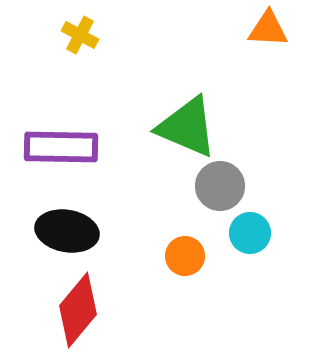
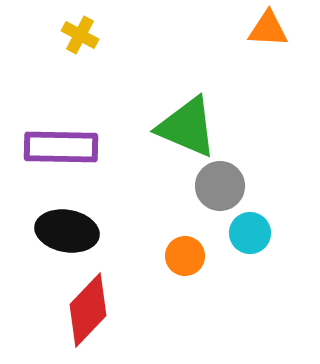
red diamond: moved 10 px right; rotated 4 degrees clockwise
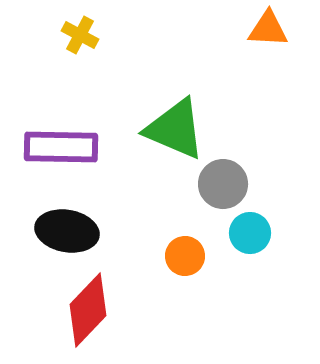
green triangle: moved 12 px left, 2 px down
gray circle: moved 3 px right, 2 px up
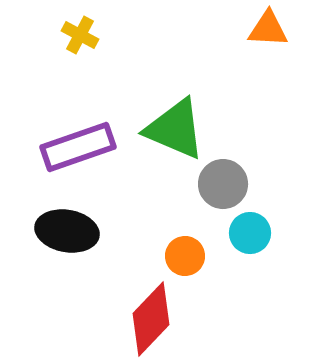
purple rectangle: moved 17 px right; rotated 20 degrees counterclockwise
red diamond: moved 63 px right, 9 px down
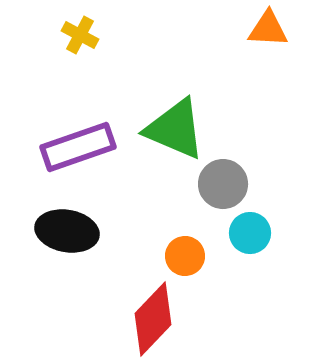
red diamond: moved 2 px right
